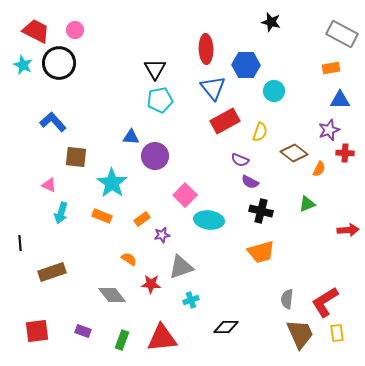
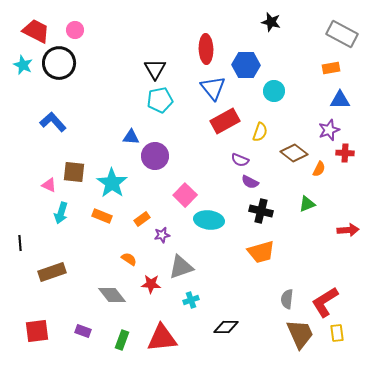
brown square at (76, 157): moved 2 px left, 15 px down
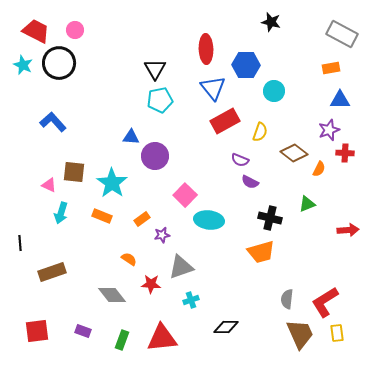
black cross at (261, 211): moved 9 px right, 7 px down
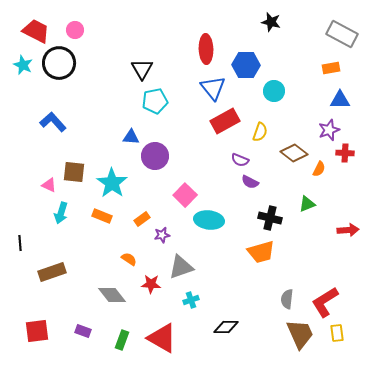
black triangle at (155, 69): moved 13 px left
cyan pentagon at (160, 100): moved 5 px left, 1 px down
red triangle at (162, 338): rotated 36 degrees clockwise
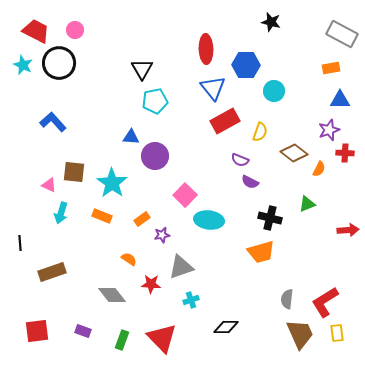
red triangle at (162, 338): rotated 16 degrees clockwise
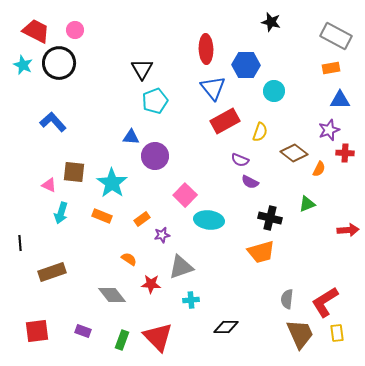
gray rectangle at (342, 34): moved 6 px left, 2 px down
cyan pentagon at (155, 101): rotated 10 degrees counterclockwise
cyan cross at (191, 300): rotated 14 degrees clockwise
red triangle at (162, 338): moved 4 px left, 1 px up
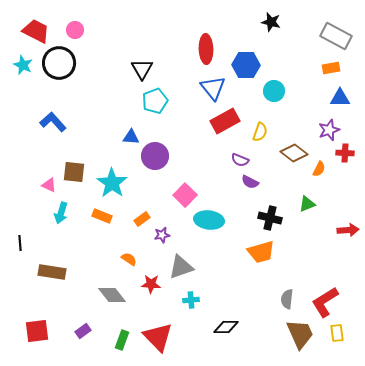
blue triangle at (340, 100): moved 2 px up
brown rectangle at (52, 272): rotated 28 degrees clockwise
purple rectangle at (83, 331): rotated 56 degrees counterclockwise
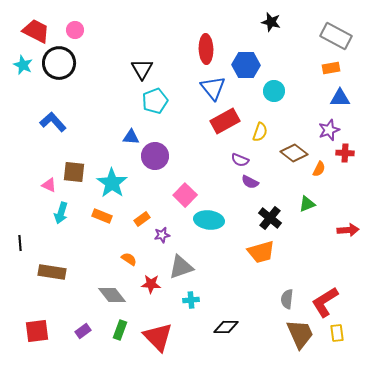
black cross at (270, 218): rotated 25 degrees clockwise
green rectangle at (122, 340): moved 2 px left, 10 px up
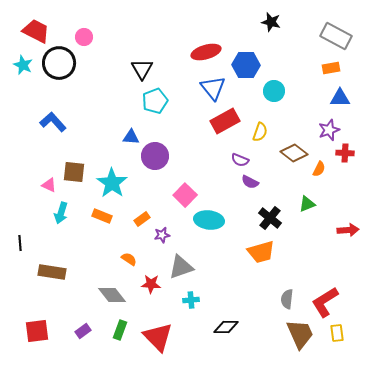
pink circle at (75, 30): moved 9 px right, 7 px down
red ellipse at (206, 49): moved 3 px down; rotated 76 degrees clockwise
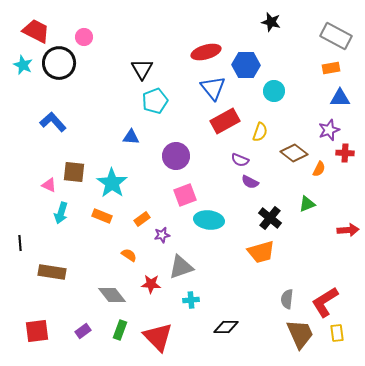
purple circle at (155, 156): moved 21 px right
pink square at (185, 195): rotated 25 degrees clockwise
orange semicircle at (129, 259): moved 4 px up
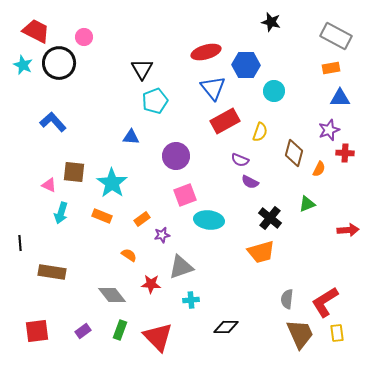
brown diamond at (294, 153): rotated 68 degrees clockwise
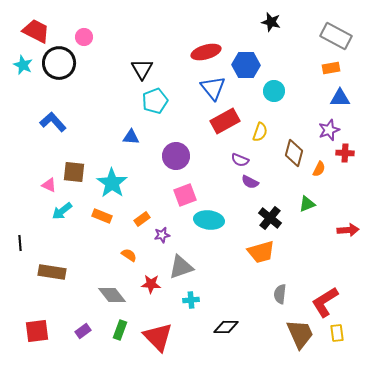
cyan arrow at (61, 213): moved 1 px right, 2 px up; rotated 35 degrees clockwise
gray semicircle at (287, 299): moved 7 px left, 5 px up
